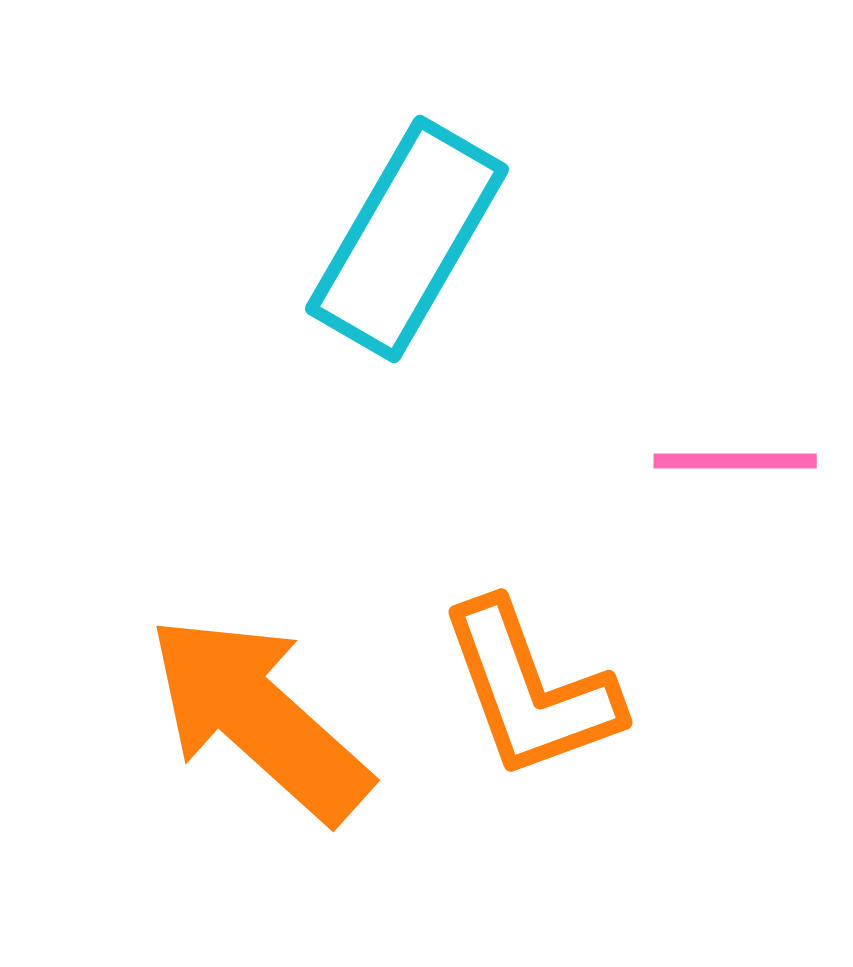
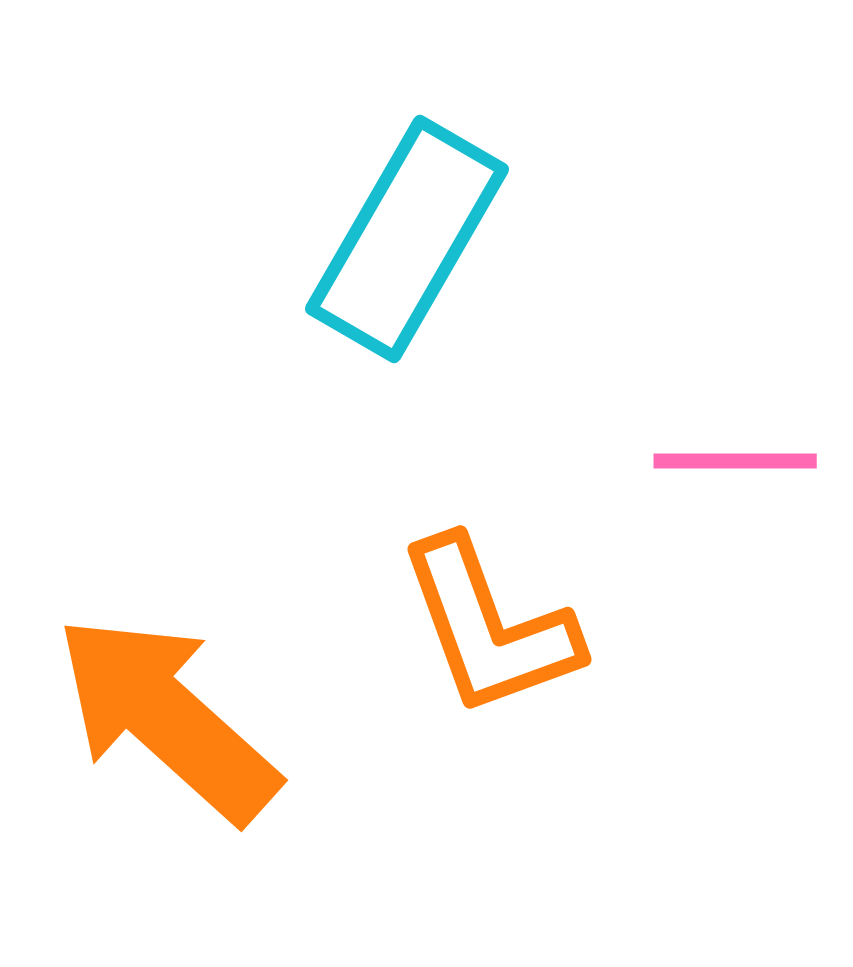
orange L-shape: moved 41 px left, 63 px up
orange arrow: moved 92 px left
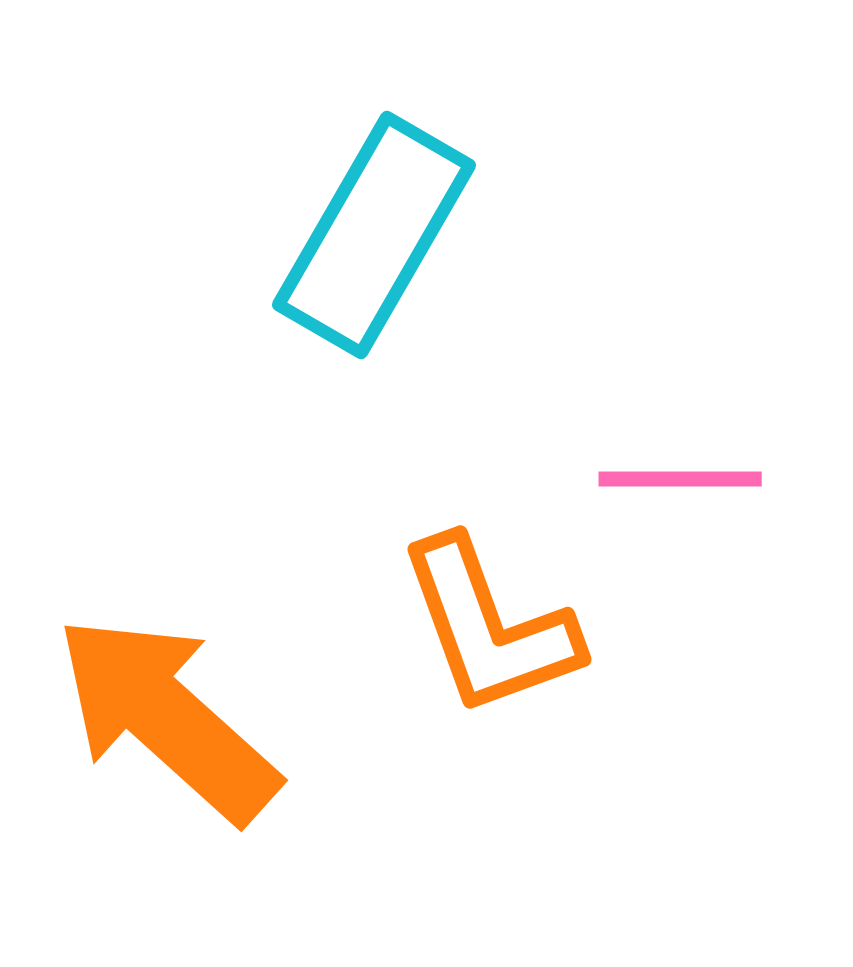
cyan rectangle: moved 33 px left, 4 px up
pink line: moved 55 px left, 18 px down
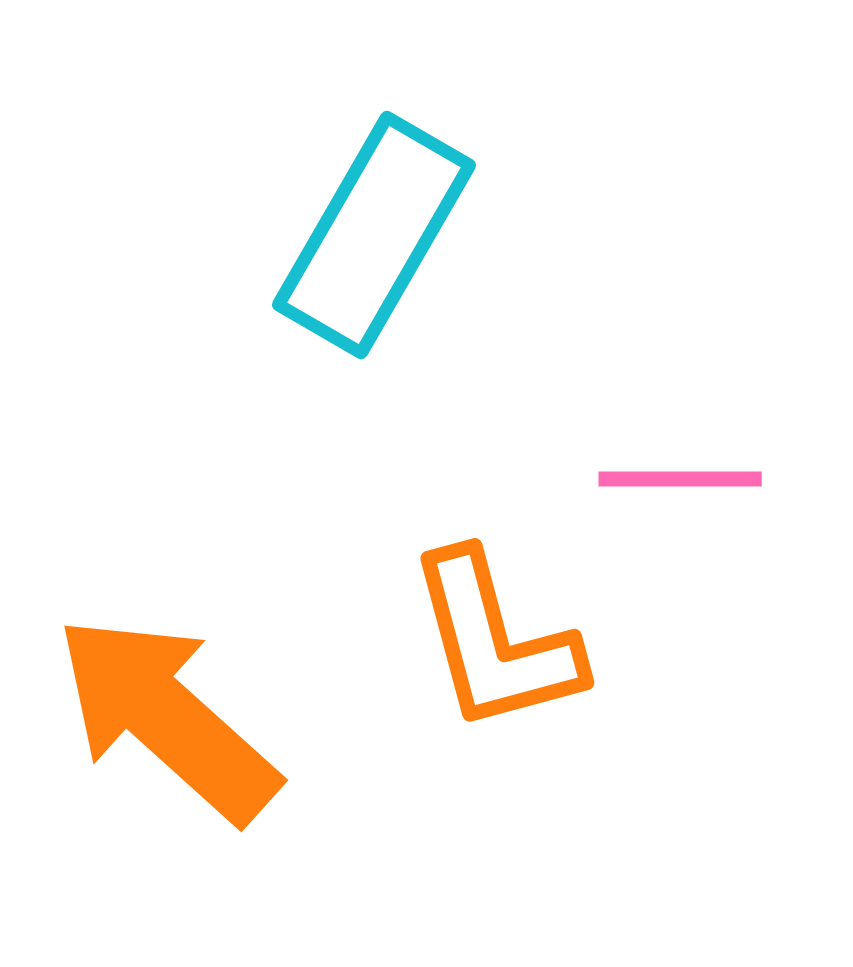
orange L-shape: moved 6 px right, 15 px down; rotated 5 degrees clockwise
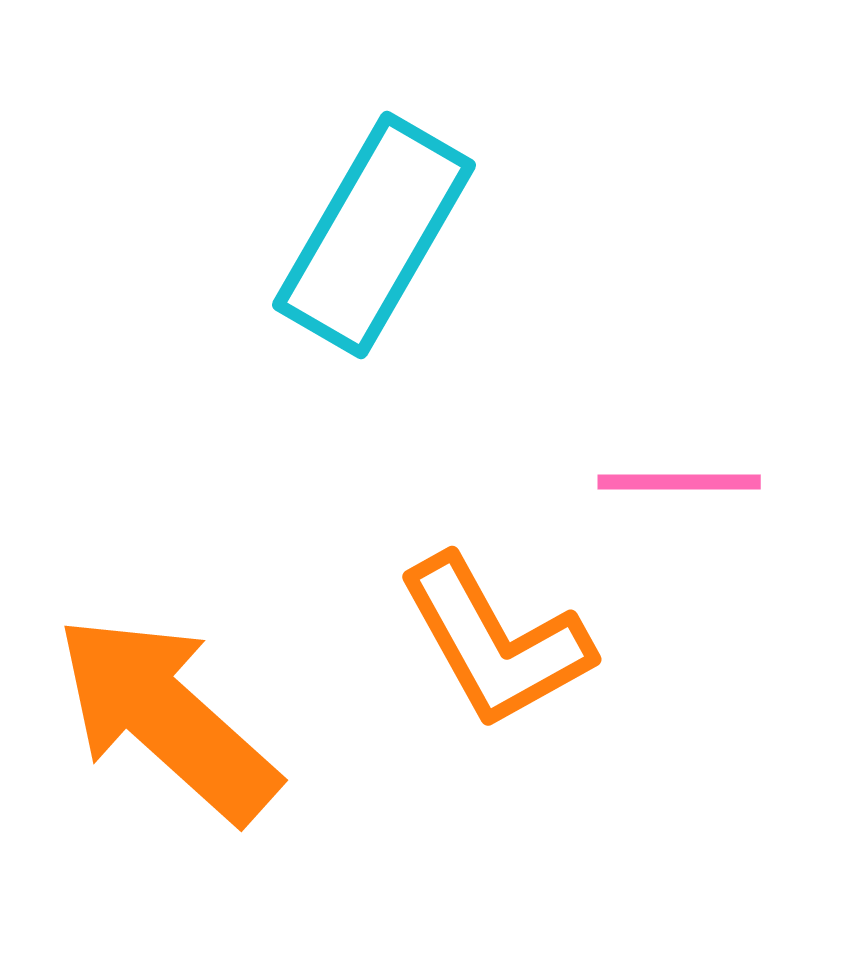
pink line: moved 1 px left, 3 px down
orange L-shape: rotated 14 degrees counterclockwise
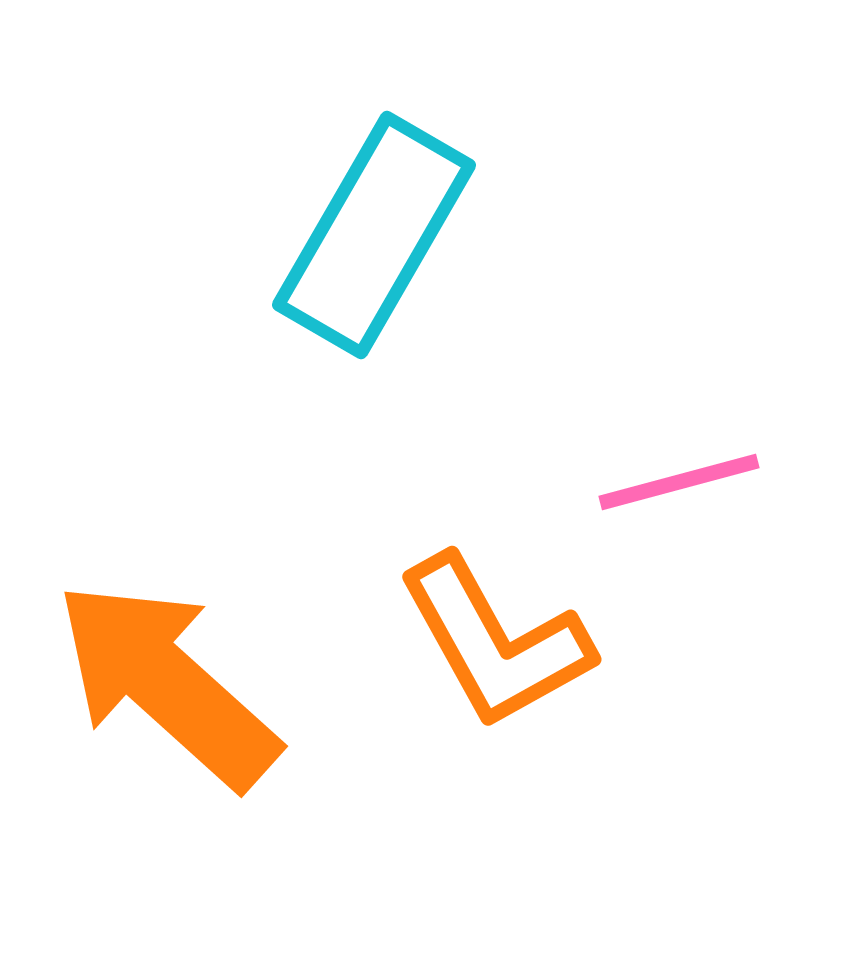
pink line: rotated 15 degrees counterclockwise
orange arrow: moved 34 px up
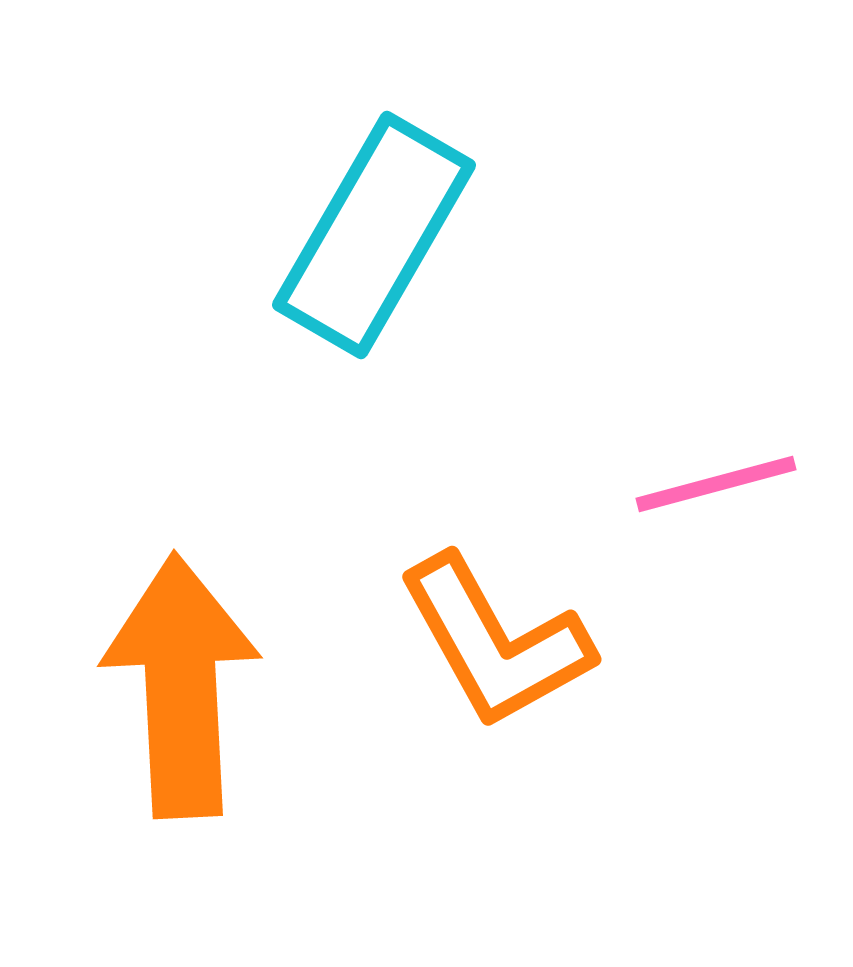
pink line: moved 37 px right, 2 px down
orange arrow: moved 14 px right, 2 px down; rotated 45 degrees clockwise
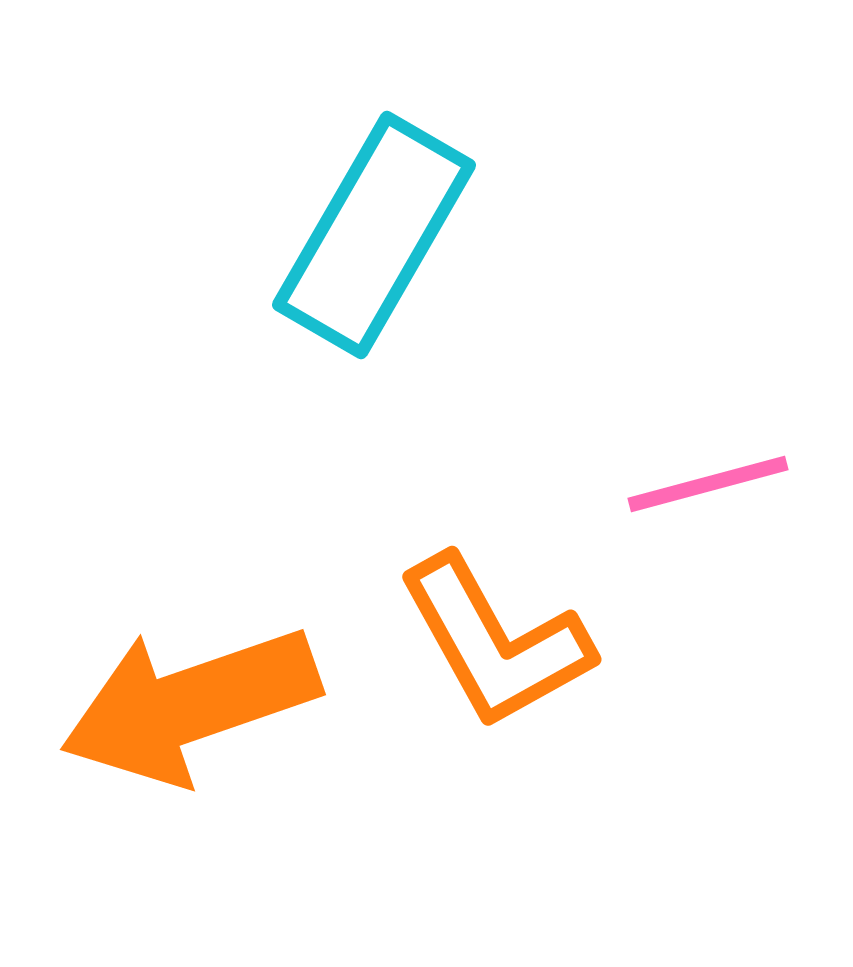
pink line: moved 8 px left
orange arrow: moved 9 px right, 19 px down; rotated 106 degrees counterclockwise
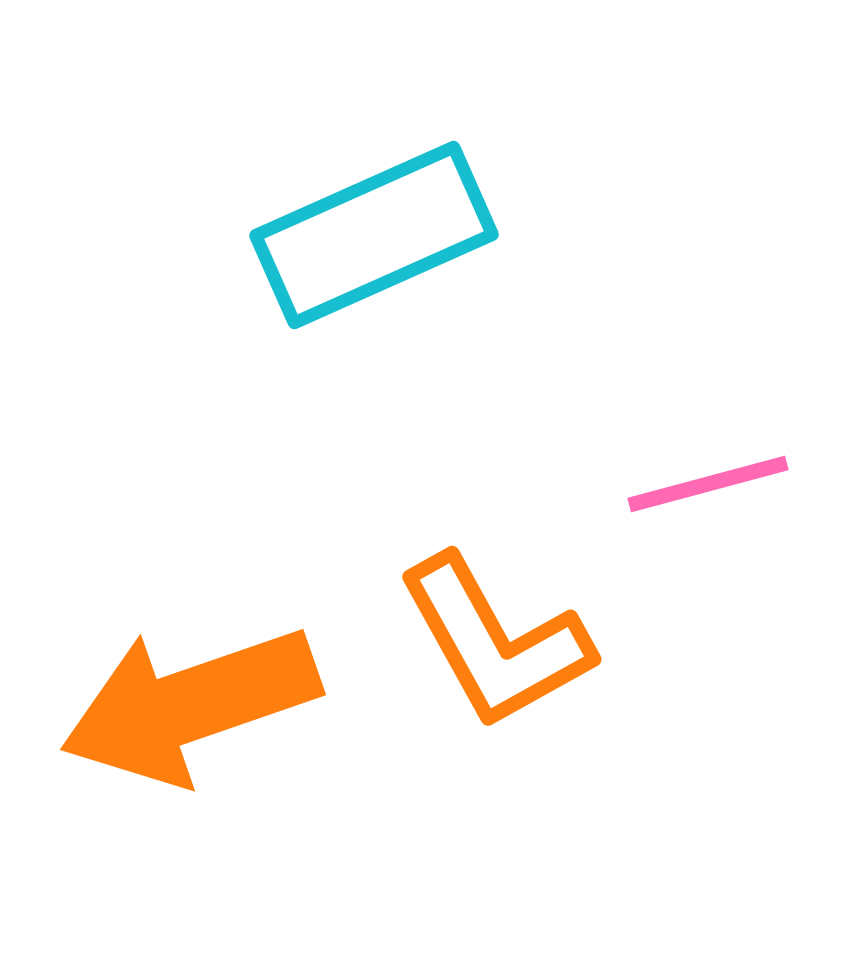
cyan rectangle: rotated 36 degrees clockwise
